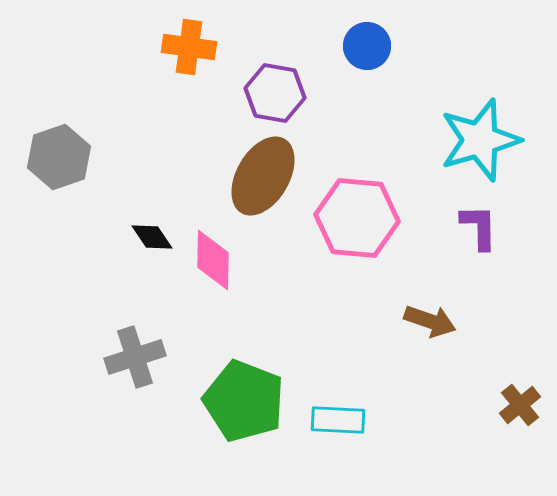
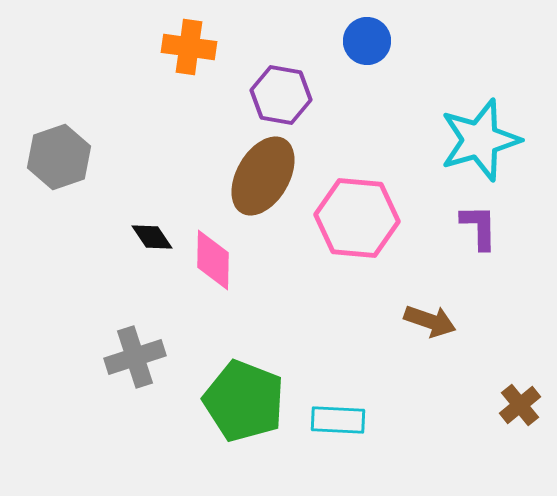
blue circle: moved 5 px up
purple hexagon: moved 6 px right, 2 px down
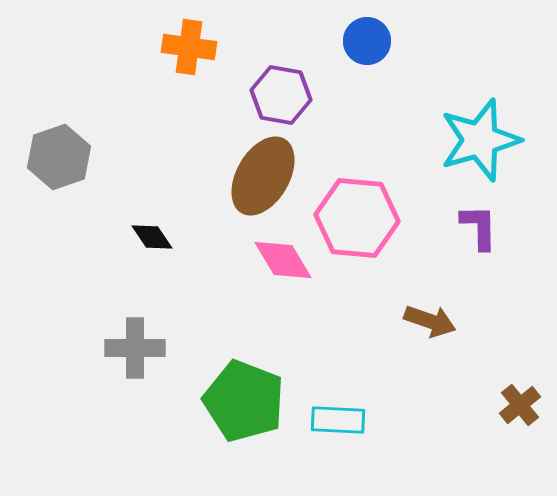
pink diamond: moved 70 px right; rotated 32 degrees counterclockwise
gray cross: moved 9 px up; rotated 18 degrees clockwise
